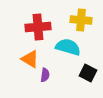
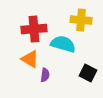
red cross: moved 4 px left, 2 px down
cyan semicircle: moved 5 px left, 3 px up
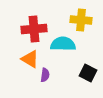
cyan semicircle: rotated 15 degrees counterclockwise
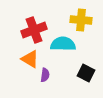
red cross: moved 1 px down; rotated 15 degrees counterclockwise
black square: moved 2 px left
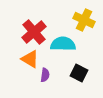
yellow cross: moved 3 px right; rotated 20 degrees clockwise
red cross: moved 2 px down; rotated 20 degrees counterclockwise
black square: moved 7 px left
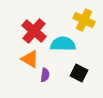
red cross: moved 1 px up; rotated 10 degrees counterclockwise
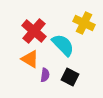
yellow cross: moved 3 px down
cyan semicircle: moved 1 px down; rotated 45 degrees clockwise
black square: moved 9 px left, 4 px down
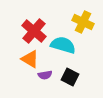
yellow cross: moved 1 px left, 1 px up
cyan semicircle: rotated 30 degrees counterclockwise
purple semicircle: rotated 72 degrees clockwise
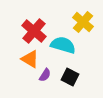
yellow cross: rotated 15 degrees clockwise
purple semicircle: rotated 48 degrees counterclockwise
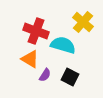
red cross: moved 2 px right; rotated 20 degrees counterclockwise
